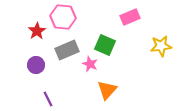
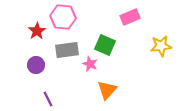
gray rectangle: rotated 15 degrees clockwise
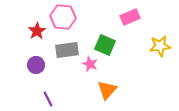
yellow star: moved 1 px left
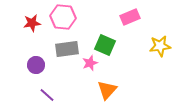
red star: moved 5 px left, 8 px up; rotated 24 degrees clockwise
gray rectangle: moved 1 px up
pink star: moved 1 px up; rotated 28 degrees clockwise
purple line: moved 1 px left, 4 px up; rotated 21 degrees counterclockwise
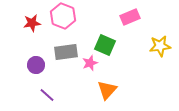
pink hexagon: moved 1 px up; rotated 15 degrees clockwise
gray rectangle: moved 1 px left, 3 px down
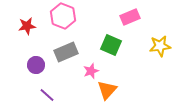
red star: moved 5 px left, 3 px down
green square: moved 6 px right
gray rectangle: rotated 15 degrees counterclockwise
pink star: moved 1 px right, 8 px down
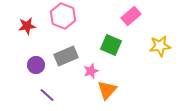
pink rectangle: moved 1 px right, 1 px up; rotated 18 degrees counterclockwise
gray rectangle: moved 4 px down
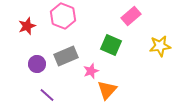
red star: rotated 12 degrees counterclockwise
purple circle: moved 1 px right, 1 px up
